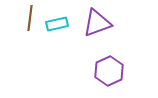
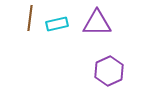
purple triangle: rotated 20 degrees clockwise
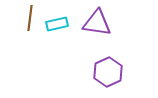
purple triangle: rotated 8 degrees clockwise
purple hexagon: moved 1 px left, 1 px down
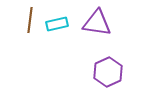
brown line: moved 2 px down
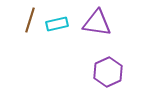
brown line: rotated 10 degrees clockwise
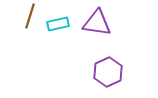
brown line: moved 4 px up
cyan rectangle: moved 1 px right
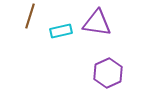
cyan rectangle: moved 3 px right, 7 px down
purple hexagon: moved 1 px down
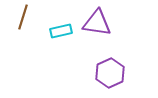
brown line: moved 7 px left, 1 px down
purple hexagon: moved 2 px right
